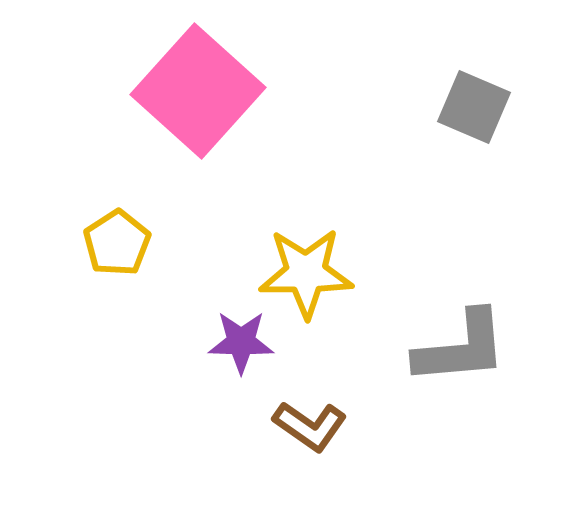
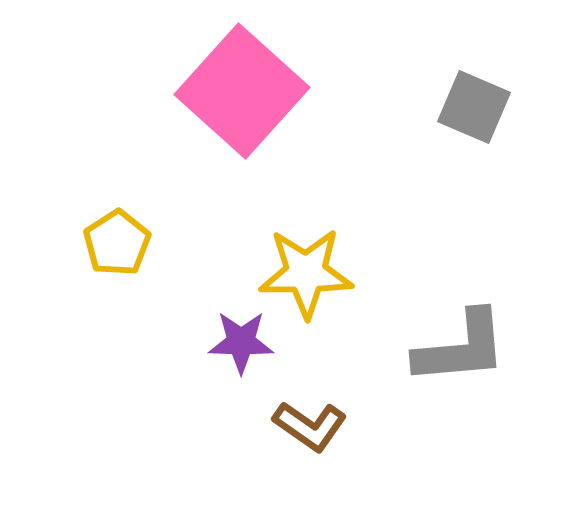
pink square: moved 44 px right
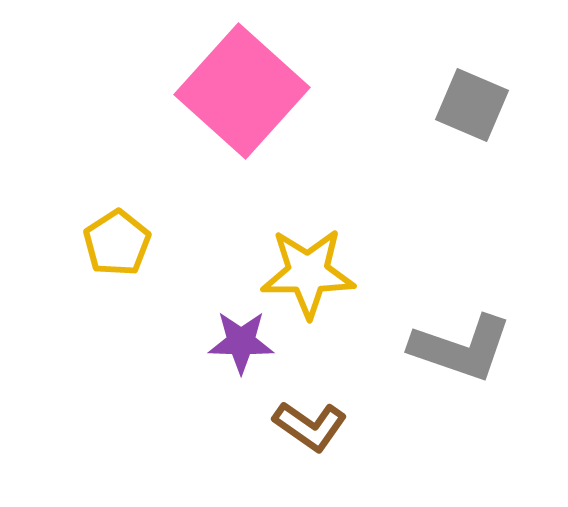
gray square: moved 2 px left, 2 px up
yellow star: moved 2 px right
gray L-shape: rotated 24 degrees clockwise
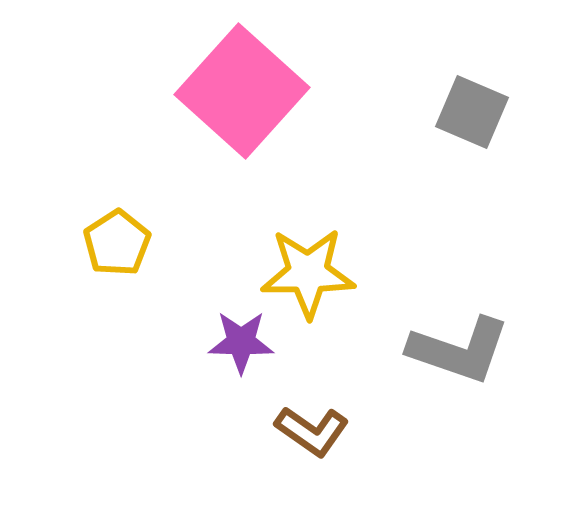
gray square: moved 7 px down
gray L-shape: moved 2 px left, 2 px down
brown L-shape: moved 2 px right, 5 px down
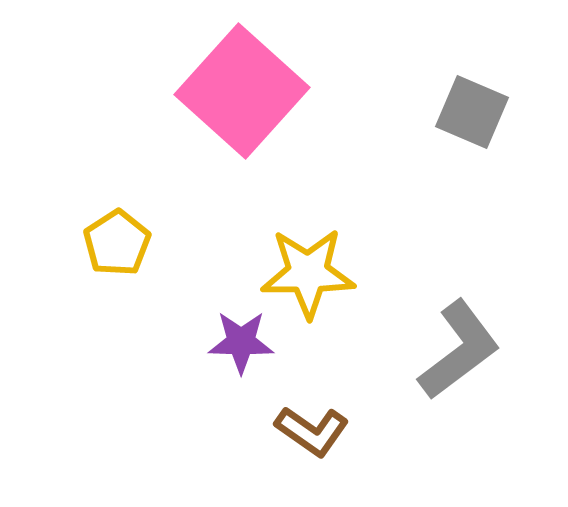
gray L-shape: rotated 56 degrees counterclockwise
